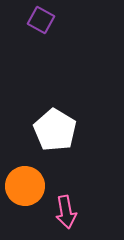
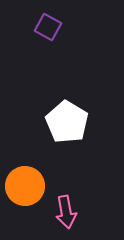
purple square: moved 7 px right, 7 px down
white pentagon: moved 12 px right, 8 px up
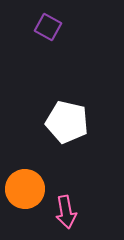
white pentagon: rotated 18 degrees counterclockwise
orange circle: moved 3 px down
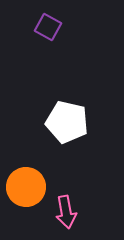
orange circle: moved 1 px right, 2 px up
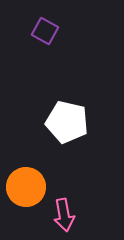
purple square: moved 3 px left, 4 px down
pink arrow: moved 2 px left, 3 px down
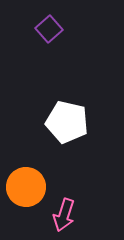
purple square: moved 4 px right, 2 px up; rotated 20 degrees clockwise
pink arrow: rotated 28 degrees clockwise
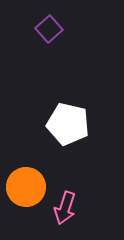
white pentagon: moved 1 px right, 2 px down
pink arrow: moved 1 px right, 7 px up
